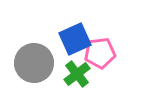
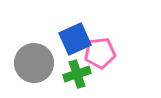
green cross: rotated 20 degrees clockwise
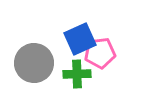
blue square: moved 5 px right
green cross: rotated 16 degrees clockwise
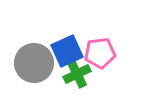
blue square: moved 13 px left, 12 px down
green cross: rotated 24 degrees counterclockwise
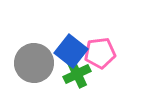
blue square: moved 4 px right; rotated 28 degrees counterclockwise
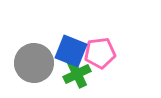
blue square: rotated 16 degrees counterclockwise
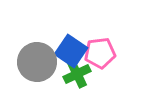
blue square: rotated 12 degrees clockwise
gray circle: moved 3 px right, 1 px up
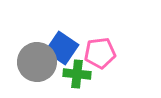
blue square: moved 9 px left, 3 px up
green cross: rotated 32 degrees clockwise
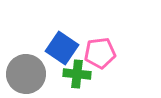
gray circle: moved 11 px left, 12 px down
